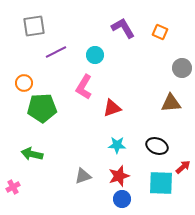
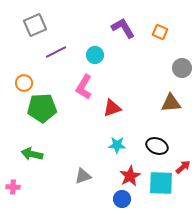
gray square: moved 1 px right, 1 px up; rotated 15 degrees counterclockwise
red star: moved 11 px right; rotated 10 degrees counterclockwise
pink cross: rotated 32 degrees clockwise
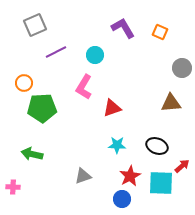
red arrow: moved 1 px left, 1 px up
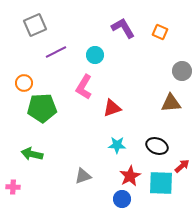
gray circle: moved 3 px down
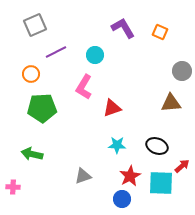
orange circle: moved 7 px right, 9 px up
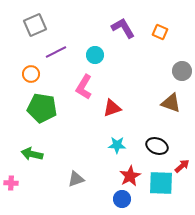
brown triangle: rotated 25 degrees clockwise
green pentagon: rotated 12 degrees clockwise
gray triangle: moved 7 px left, 3 px down
pink cross: moved 2 px left, 4 px up
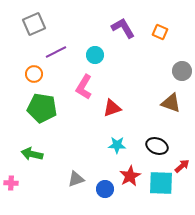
gray square: moved 1 px left, 1 px up
orange circle: moved 3 px right
blue circle: moved 17 px left, 10 px up
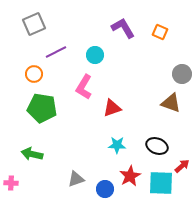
gray circle: moved 3 px down
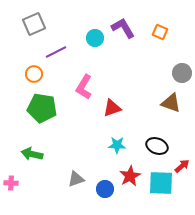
cyan circle: moved 17 px up
gray circle: moved 1 px up
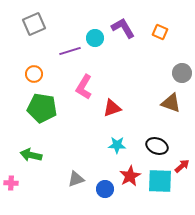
purple line: moved 14 px right, 1 px up; rotated 10 degrees clockwise
green arrow: moved 1 px left, 1 px down
cyan square: moved 1 px left, 2 px up
